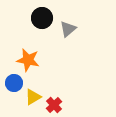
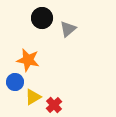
blue circle: moved 1 px right, 1 px up
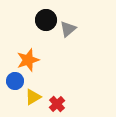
black circle: moved 4 px right, 2 px down
orange star: rotated 30 degrees counterclockwise
blue circle: moved 1 px up
red cross: moved 3 px right, 1 px up
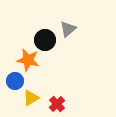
black circle: moved 1 px left, 20 px down
orange star: rotated 30 degrees clockwise
yellow triangle: moved 2 px left, 1 px down
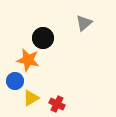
gray triangle: moved 16 px right, 6 px up
black circle: moved 2 px left, 2 px up
red cross: rotated 21 degrees counterclockwise
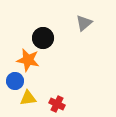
yellow triangle: moved 3 px left; rotated 24 degrees clockwise
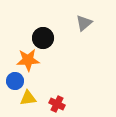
orange star: rotated 15 degrees counterclockwise
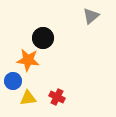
gray triangle: moved 7 px right, 7 px up
orange star: rotated 10 degrees clockwise
blue circle: moved 2 px left
red cross: moved 7 px up
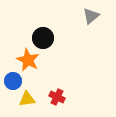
orange star: rotated 20 degrees clockwise
yellow triangle: moved 1 px left, 1 px down
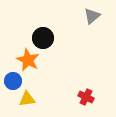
gray triangle: moved 1 px right
red cross: moved 29 px right
